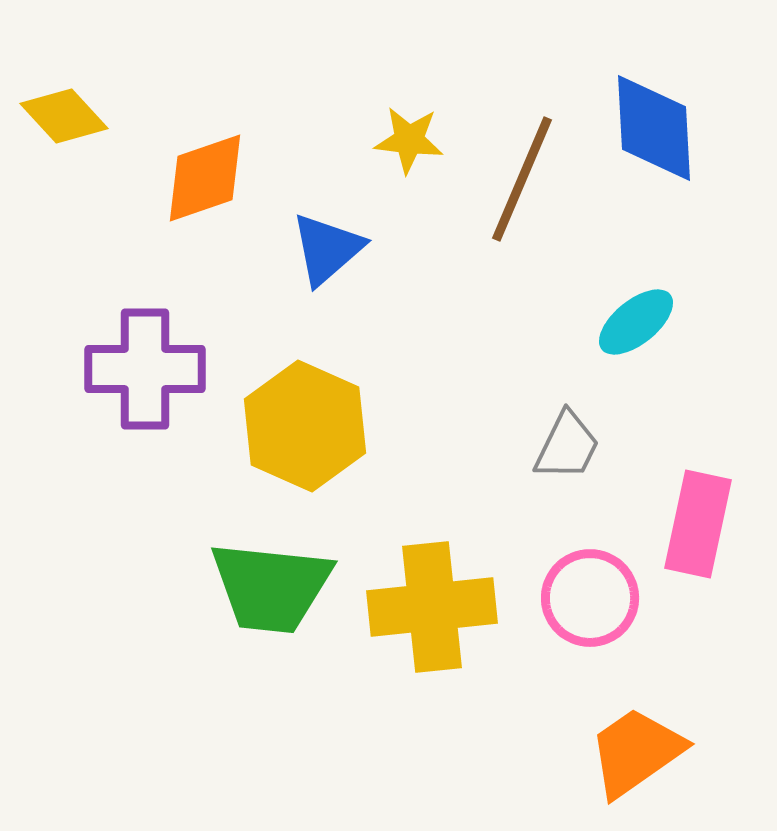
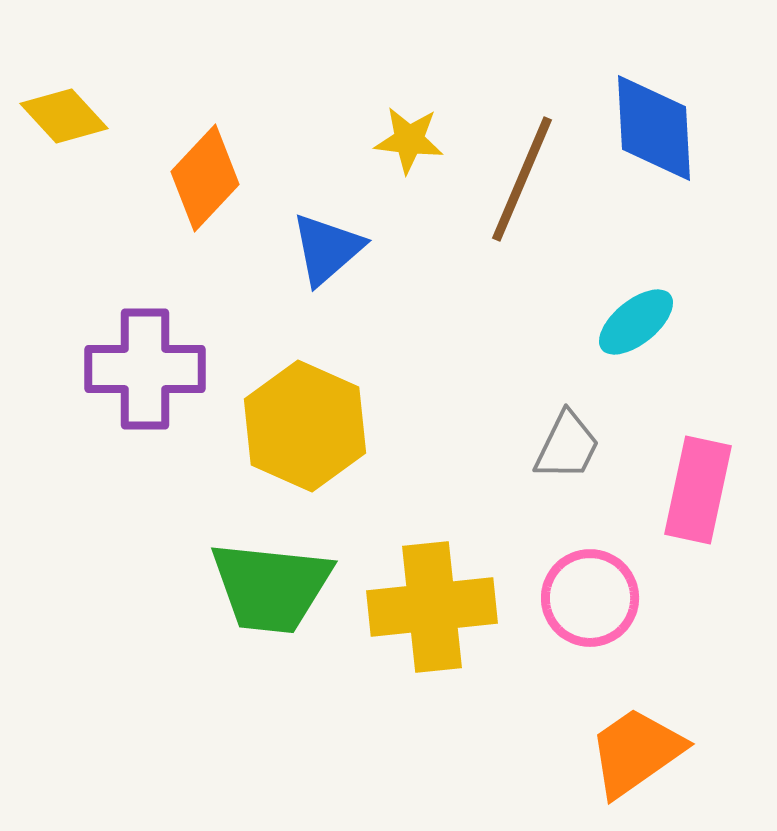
orange diamond: rotated 28 degrees counterclockwise
pink rectangle: moved 34 px up
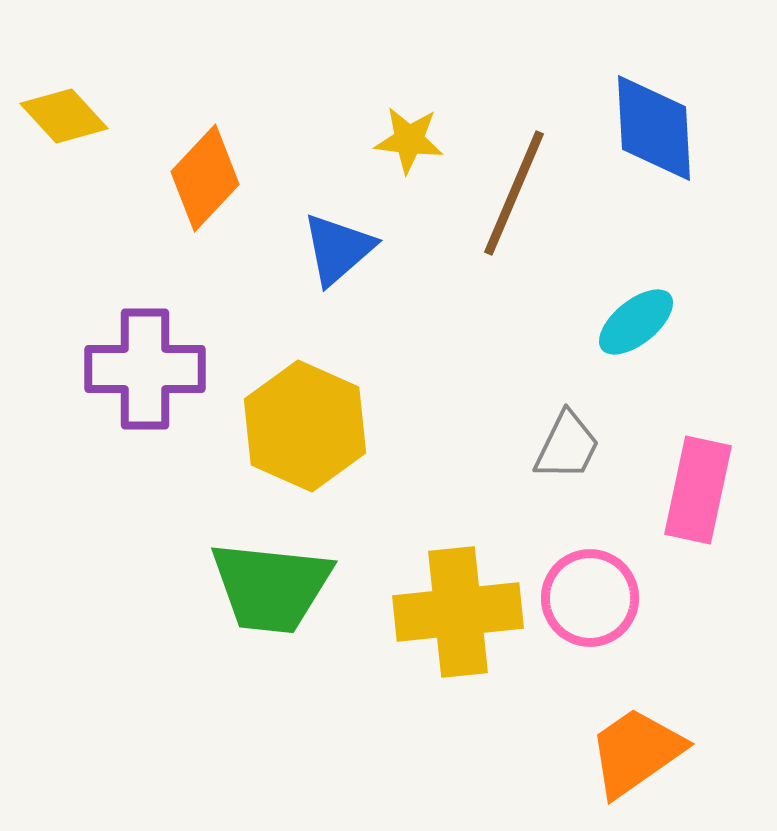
brown line: moved 8 px left, 14 px down
blue triangle: moved 11 px right
yellow cross: moved 26 px right, 5 px down
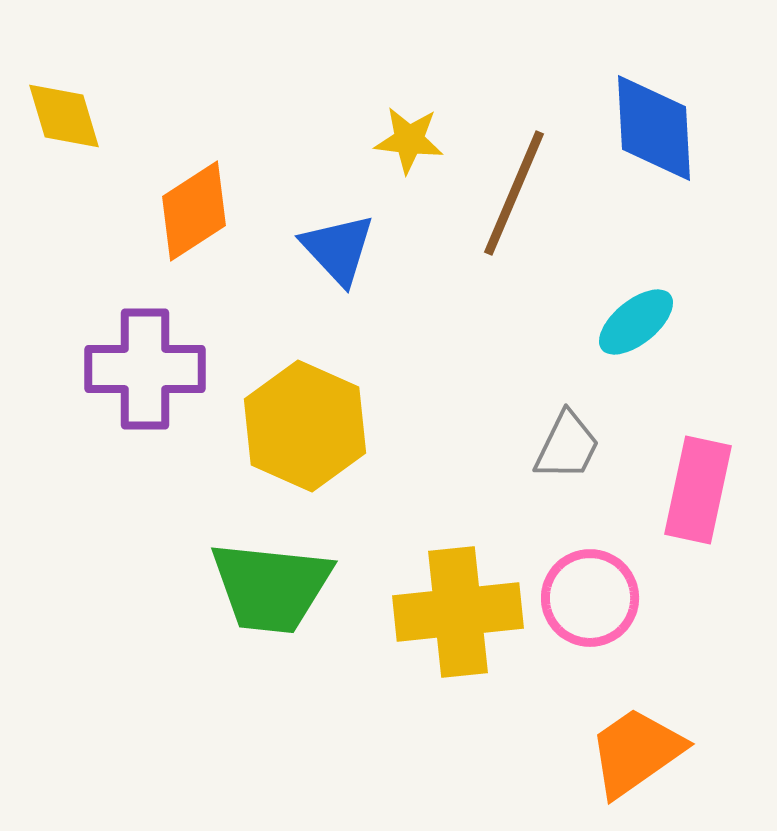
yellow diamond: rotated 26 degrees clockwise
orange diamond: moved 11 px left, 33 px down; rotated 14 degrees clockwise
blue triangle: rotated 32 degrees counterclockwise
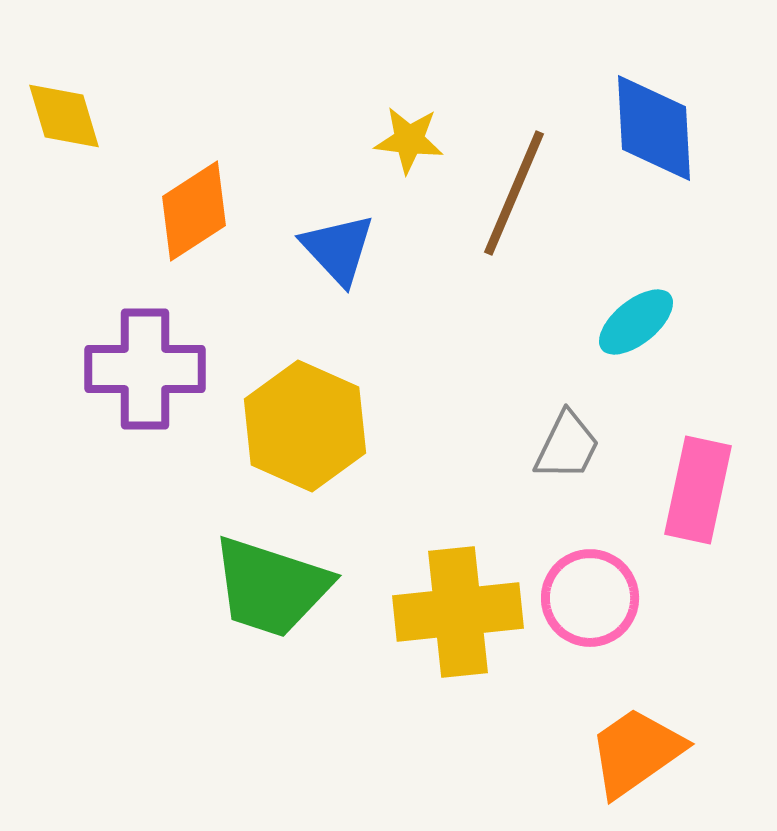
green trapezoid: rotated 12 degrees clockwise
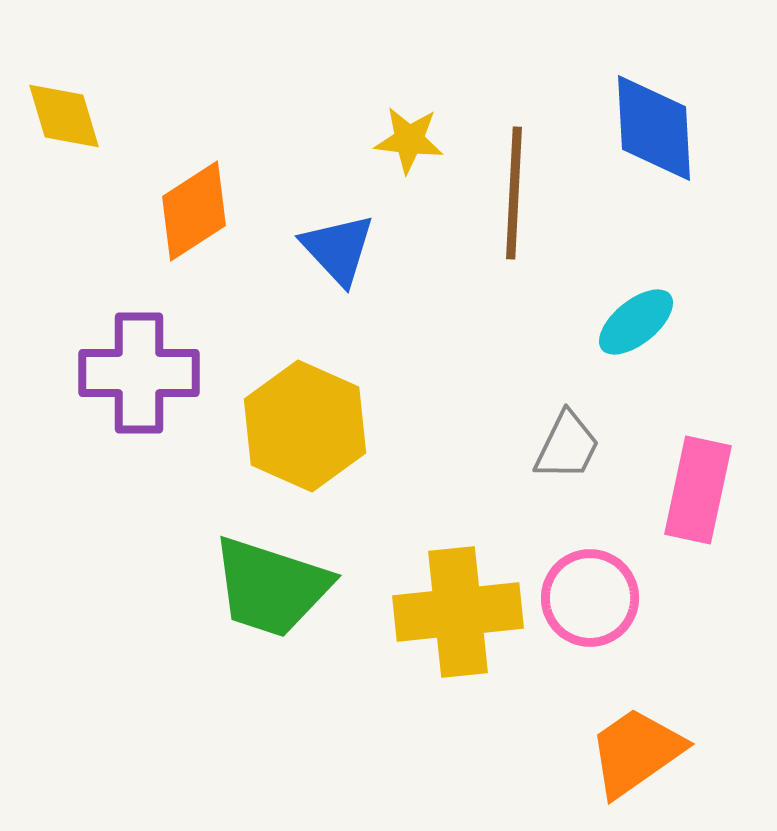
brown line: rotated 20 degrees counterclockwise
purple cross: moved 6 px left, 4 px down
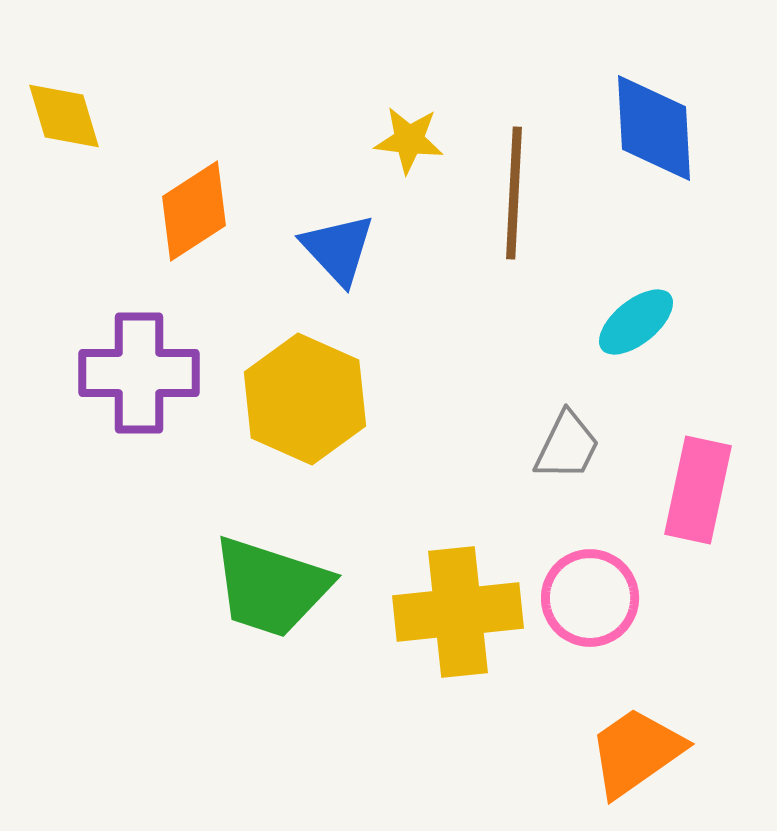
yellow hexagon: moved 27 px up
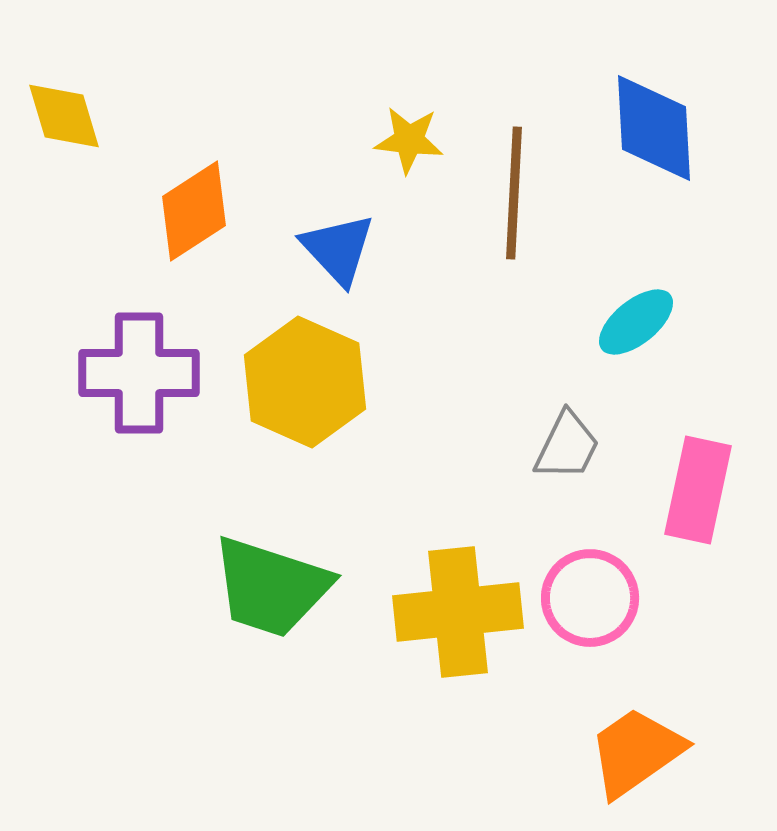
yellow hexagon: moved 17 px up
